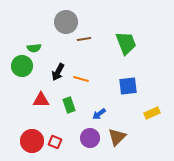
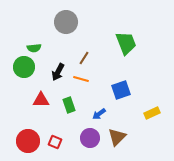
brown line: moved 19 px down; rotated 48 degrees counterclockwise
green circle: moved 2 px right, 1 px down
blue square: moved 7 px left, 4 px down; rotated 12 degrees counterclockwise
red circle: moved 4 px left
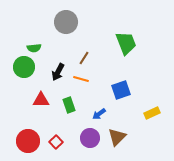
red square: moved 1 px right; rotated 24 degrees clockwise
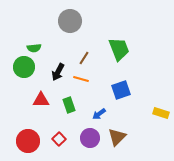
gray circle: moved 4 px right, 1 px up
green trapezoid: moved 7 px left, 6 px down
yellow rectangle: moved 9 px right; rotated 42 degrees clockwise
red square: moved 3 px right, 3 px up
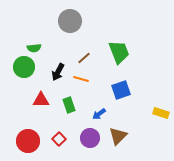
green trapezoid: moved 3 px down
brown line: rotated 16 degrees clockwise
brown triangle: moved 1 px right, 1 px up
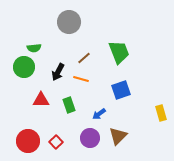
gray circle: moved 1 px left, 1 px down
yellow rectangle: rotated 56 degrees clockwise
red square: moved 3 px left, 3 px down
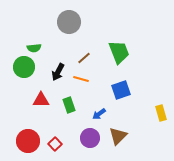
red square: moved 1 px left, 2 px down
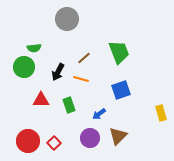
gray circle: moved 2 px left, 3 px up
red square: moved 1 px left, 1 px up
